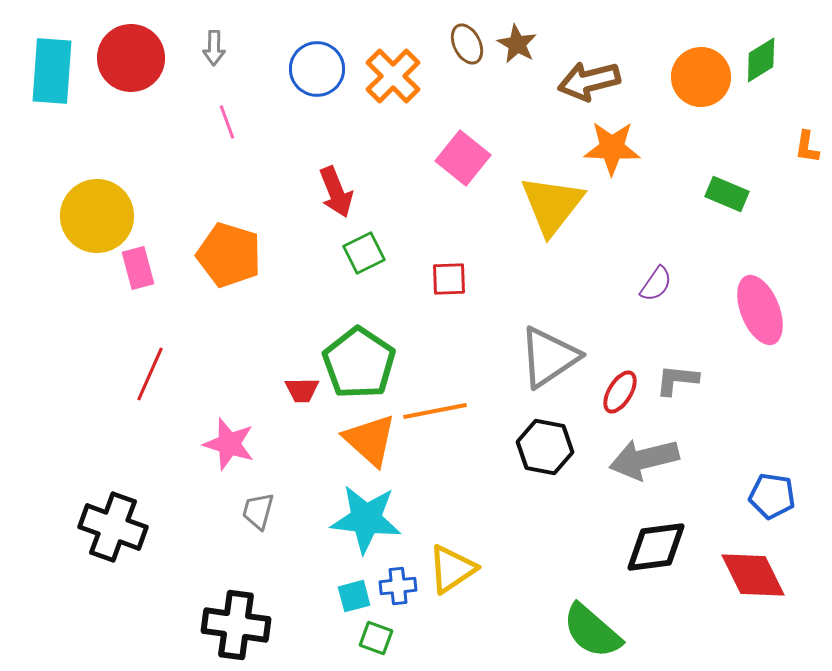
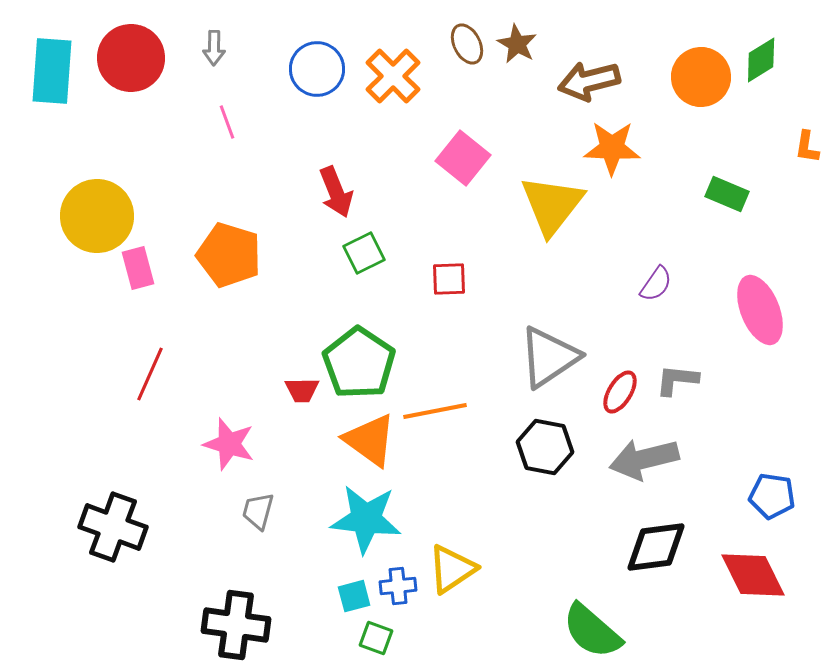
orange triangle at (370, 440): rotated 6 degrees counterclockwise
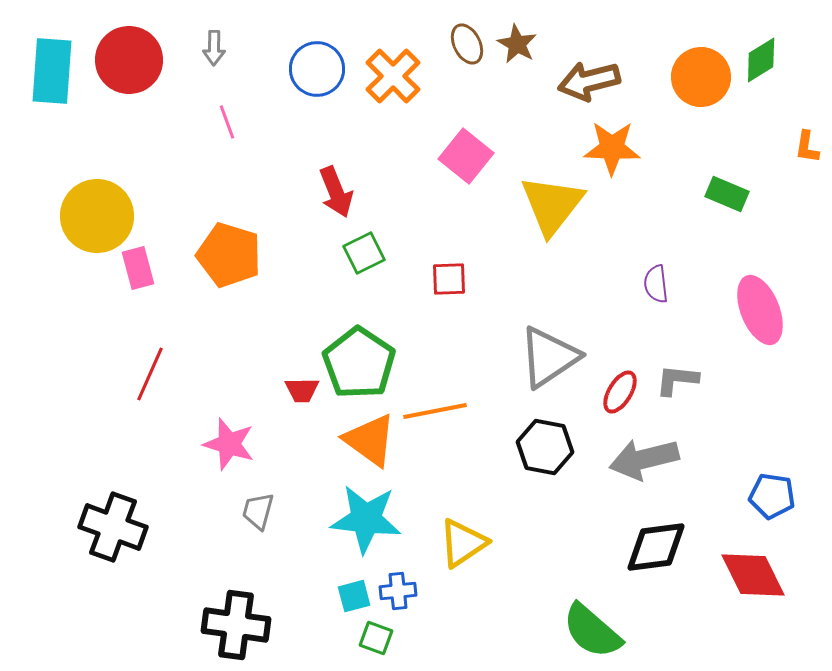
red circle at (131, 58): moved 2 px left, 2 px down
pink square at (463, 158): moved 3 px right, 2 px up
purple semicircle at (656, 284): rotated 138 degrees clockwise
yellow triangle at (452, 569): moved 11 px right, 26 px up
blue cross at (398, 586): moved 5 px down
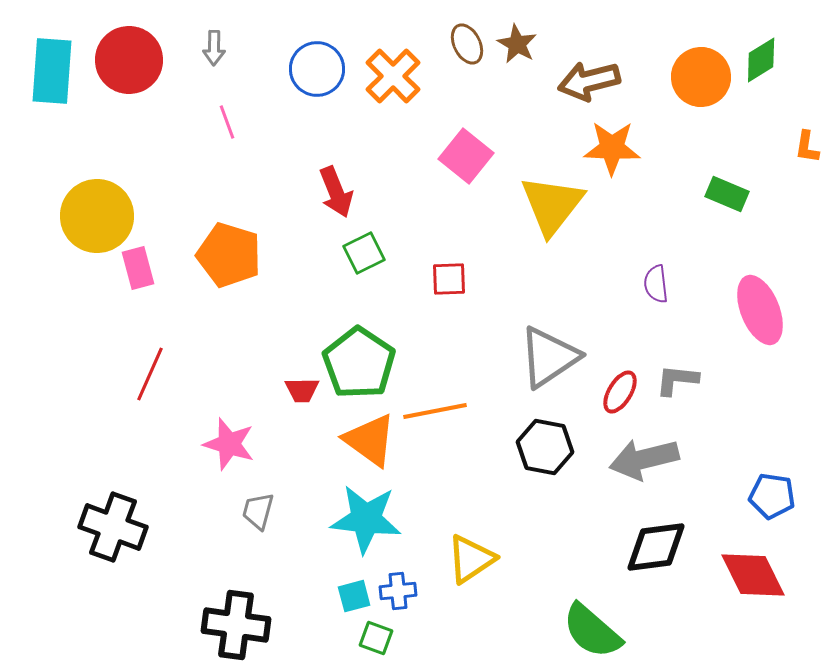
yellow triangle at (463, 543): moved 8 px right, 16 px down
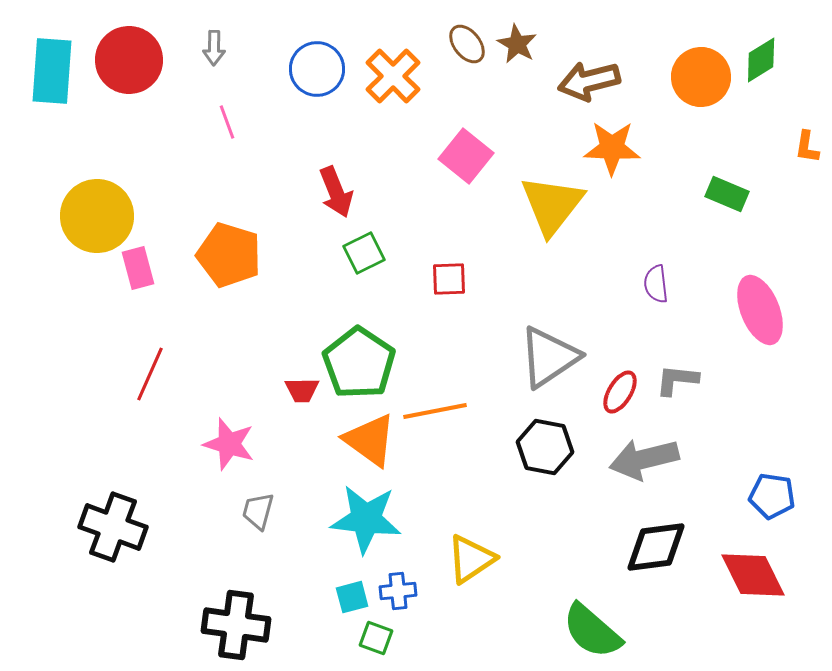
brown ellipse at (467, 44): rotated 12 degrees counterclockwise
cyan square at (354, 596): moved 2 px left, 1 px down
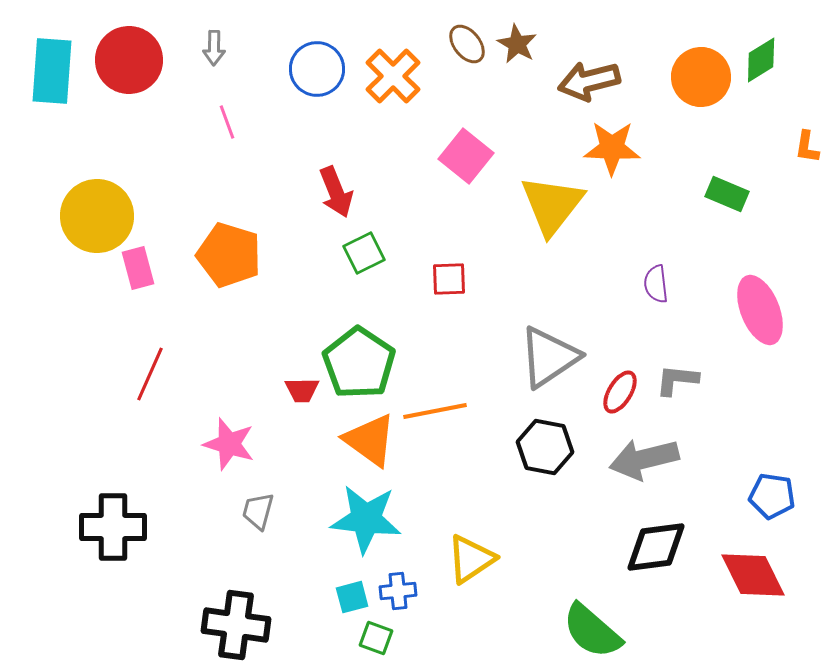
black cross at (113, 527): rotated 20 degrees counterclockwise
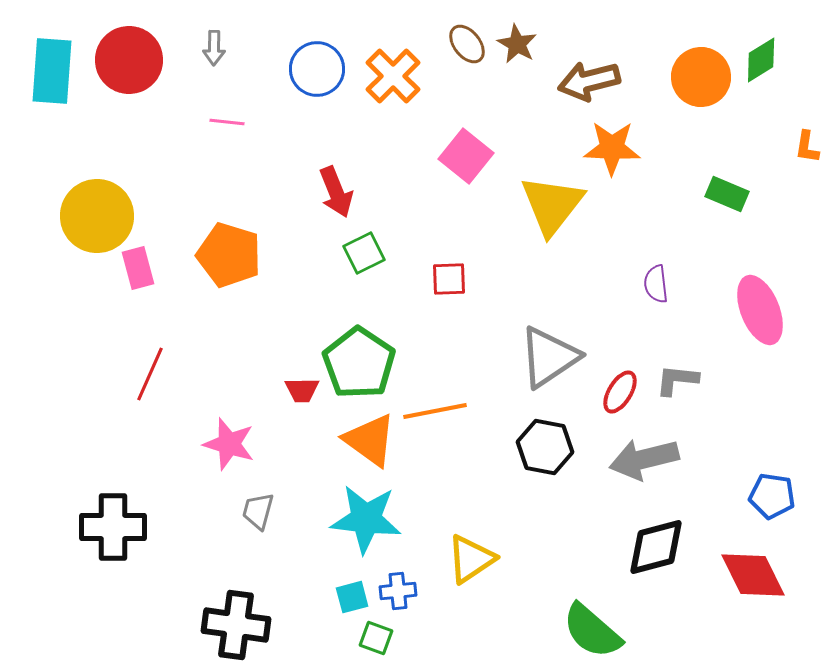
pink line at (227, 122): rotated 64 degrees counterclockwise
black diamond at (656, 547): rotated 8 degrees counterclockwise
